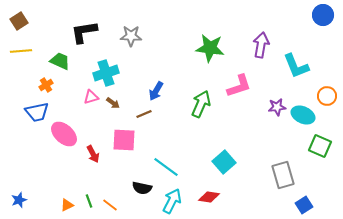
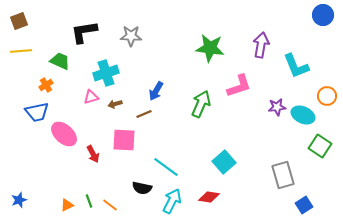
brown square: rotated 12 degrees clockwise
brown arrow: moved 2 px right, 1 px down; rotated 128 degrees clockwise
green square: rotated 10 degrees clockwise
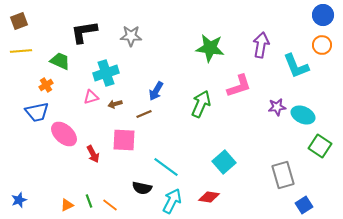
orange circle: moved 5 px left, 51 px up
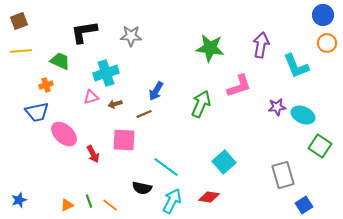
orange circle: moved 5 px right, 2 px up
orange cross: rotated 16 degrees clockwise
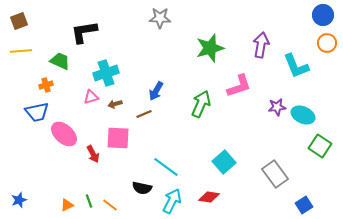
gray star: moved 29 px right, 18 px up
green star: rotated 24 degrees counterclockwise
pink square: moved 6 px left, 2 px up
gray rectangle: moved 8 px left, 1 px up; rotated 20 degrees counterclockwise
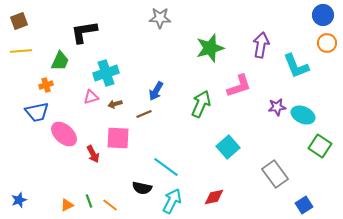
green trapezoid: rotated 90 degrees clockwise
cyan square: moved 4 px right, 15 px up
red diamond: moved 5 px right; rotated 20 degrees counterclockwise
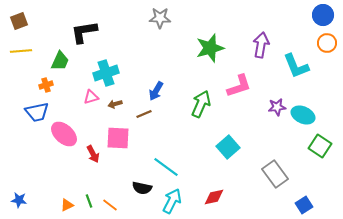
blue star: rotated 28 degrees clockwise
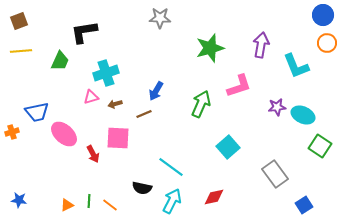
orange cross: moved 34 px left, 47 px down
cyan line: moved 5 px right
green line: rotated 24 degrees clockwise
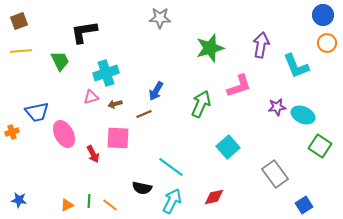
green trapezoid: rotated 50 degrees counterclockwise
pink ellipse: rotated 20 degrees clockwise
